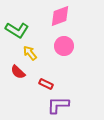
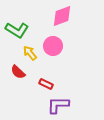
pink diamond: moved 2 px right
pink circle: moved 11 px left
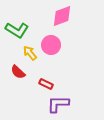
pink circle: moved 2 px left, 1 px up
purple L-shape: moved 1 px up
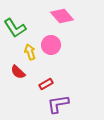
pink diamond: rotated 70 degrees clockwise
green L-shape: moved 2 px left, 2 px up; rotated 25 degrees clockwise
yellow arrow: moved 1 px up; rotated 21 degrees clockwise
red rectangle: rotated 56 degrees counterclockwise
purple L-shape: rotated 10 degrees counterclockwise
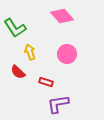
pink circle: moved 16 px right, 9 px down
red rectangle: moved 2 px up; rotated 48 degrees clockwise
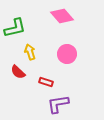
green L-shape: rotated 70 degrees counterclockwise
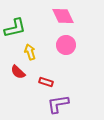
pink diamond: moved 1 px right; rotated 15 degrees clockwise
pink circle: moved 1 px left, 9 px up
